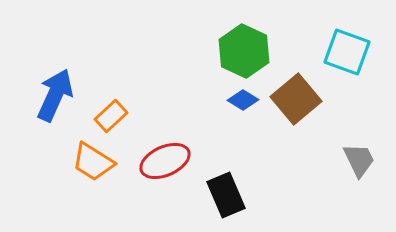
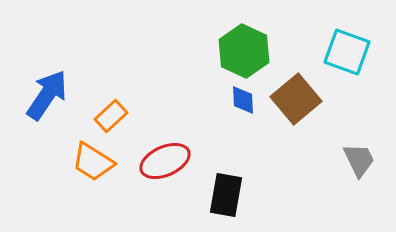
blue arrow: moved 8 px left; rotated 10 degrees clockwise
blue diamond: rotated 56 degrees clockwise
black rectangle: rotated 33 degrees clockwise
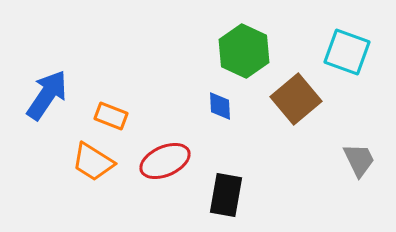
blue diamond: moved 23 px left, 6 px down
orange rectangle: rotated 64 degrees clockwise
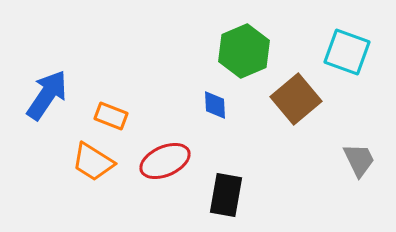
green hexagon: rotated 12 degrees clockwise
blue diamond: moved 5 px left, 1 px up
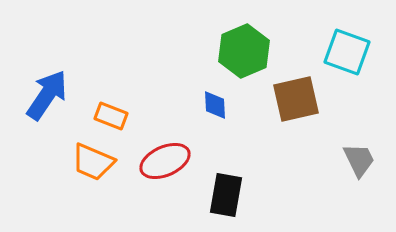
brown square: rotated 27 degrees clockwise
orange trapezoid: rotated 9 degrees counterclockwise
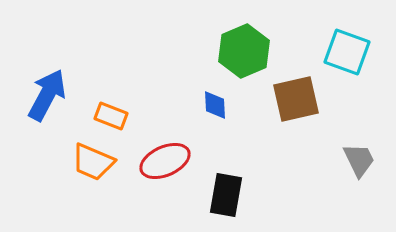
blue arrow: rotated 6 degrees counterclockwise
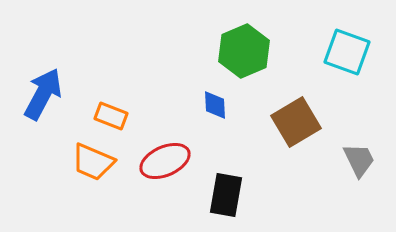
blue arrow: moved 4 px left, 1 px up
brown square: moved 23 px down; rotated 18 degrees counterclockwise
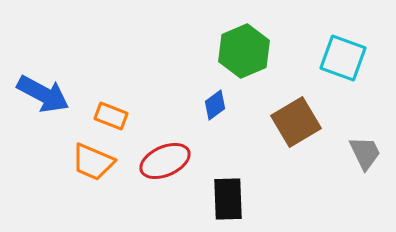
cyan square: moved 4 px left, 6 px down
blue arrow: rotated 90 degrees clockwise
blue diamond: rotated 56 degrees clockwise
gray trapezoid: moved 6 px right, 7 px up
black rectangle: moved 2 px right, 4 px down; rotated 12 degrees counterclockwise
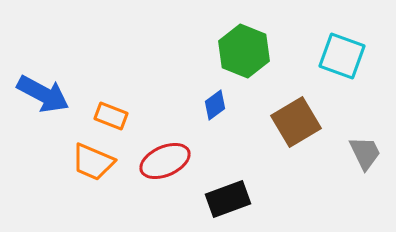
green hexagon: rotated 15 degrees counterclockwise
cyan square: moved 1 px left, 2 px up
black rectangle: rotated 72 degrees clockwise
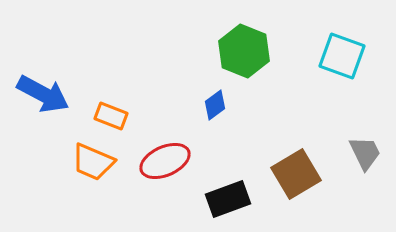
brown square: moved 52 px down
